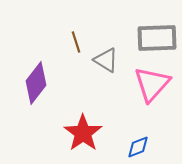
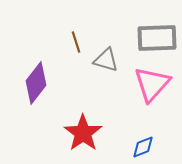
gray triangle: rotated 16 degrees counterclockwise
blue diamond: moved 5 px right
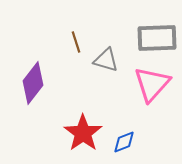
purple diamond: moved 3 px left
blue diamond: moved 19 px left, 5 px up
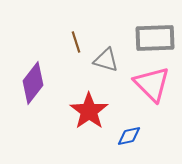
gray rectangle: moved 2 px left
pink triangle: rotated 27 degrees counterclockwise
red star: moved 6 px right, 22 px up
blue diamond: moved 5 px right, 6 px up; rotated 10 degrees clockwise
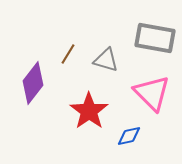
gray rectangle: rotated 12 degrees clockwise
brown line: moved 8 px left, 12 px down; rotated 50 degrees clockwise
pink triangle: moved 9 px down
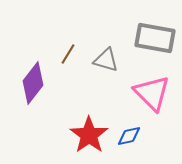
red star: moved 24 px down
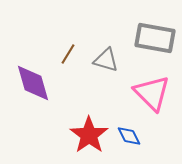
purple diamond: rotated 54 degrees counterclockwise
blue diamond: rotated 75 degrees clockwise
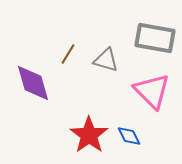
pink triangle: moved 2 px up
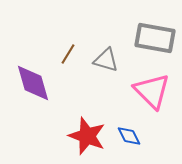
red star: moved 2 px left, 1 px down; rotated 15 degrees counterclockwise
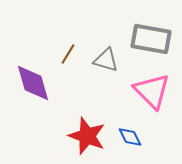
gray rectangle: moved 4 px left, 1 px down
blue diamond: moved 1 px right, 1 px down
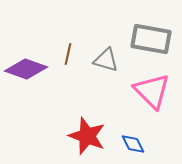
brown line: rotated 20 degrees counterclockwise
purple diamond: moved 7 px left, 14 px up; rotated 54 degrees counterclockwise
blue diamond: moved 3 px right, 7 px down
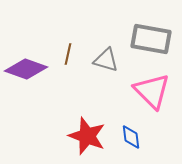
blue diamond: moved 2 px left, 7 px up; rotated 20 degrees clockwise
